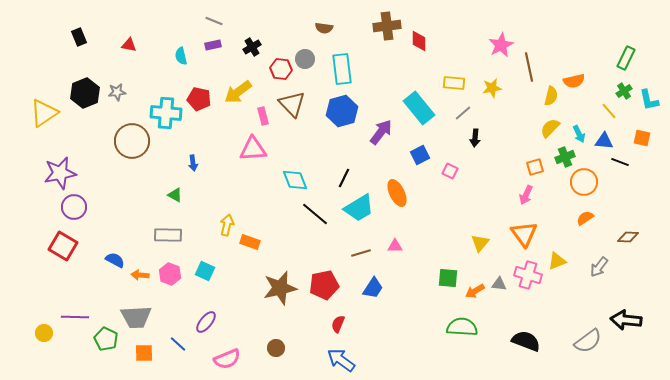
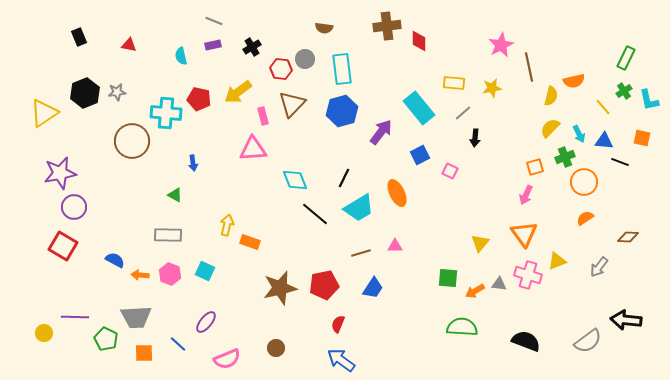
brown triangle at (292, 104): rotated 28 degrees clockwise
yellow line at (609, 111): moved 6 px left, 4 px up
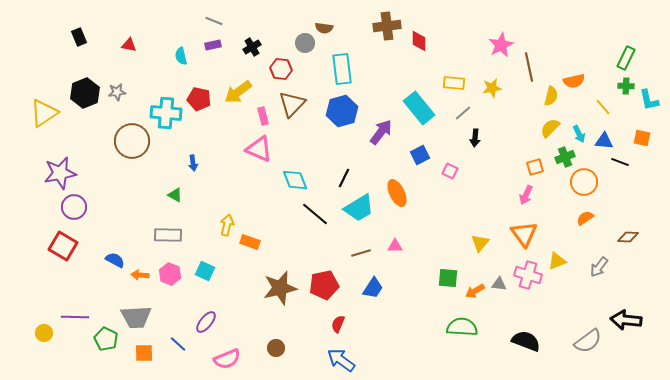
gray circle at (305, 59): moved 16 px up
green cross at (624, 91): moved 2 px right, 5 px up; rotated 35 degrees clockwise
pink triangle at (253, 149): moved 6 px right; rotated 28 degrees clockwise
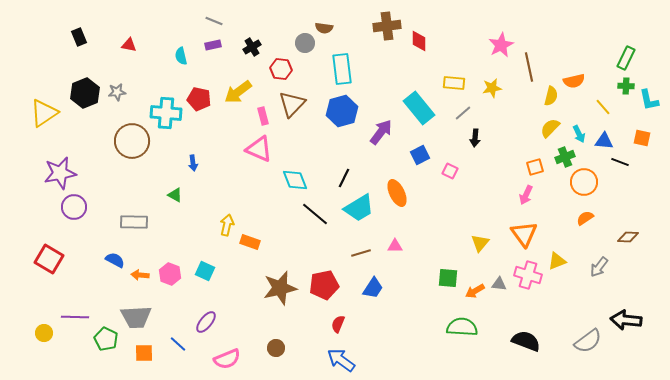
gray rectangle at (168, 235): moved 34 px left, 13 px up
red square at (63, 246): moved 14 px left, 13 px down
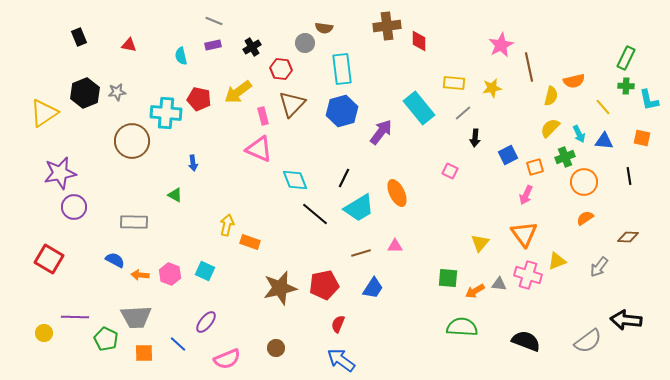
blue square at (420, 155): moved 88 px right
black line at (620, 162): moved 9 px right, 14 px down; rotated 60 degrees clockwise
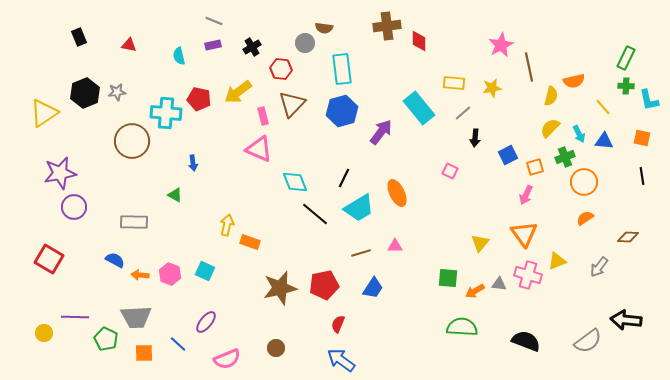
cyan semicircle at (181, 56): moved 2 px left
black line at (629, 176): moved 13 px right
cyan diamond at (295, 180): moved 2 px down
